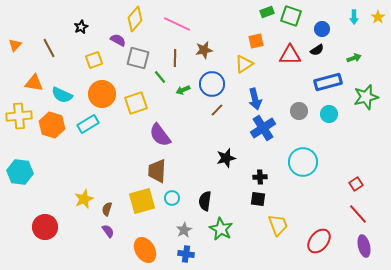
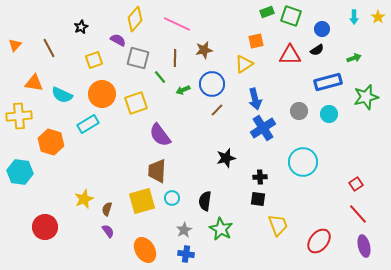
orange hexagon at (52, 125): moved 1 px left, 17 px down
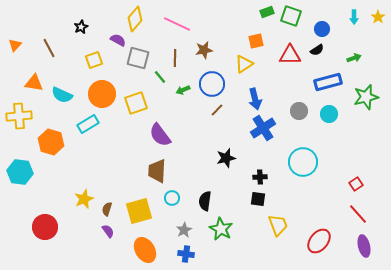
yellow square at (142, 201): moved 3 px left, 10 px down
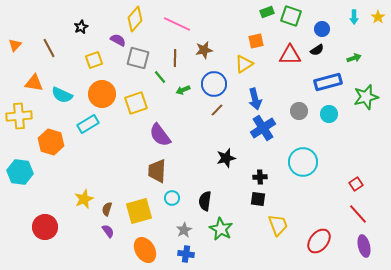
blue circle at (212, 84): moved 2 px right
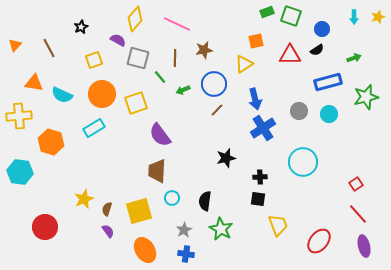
yellow star at (378, 17): rotated 16 degrees clockwise
cyan rectangle at (88, 124): moved 6 px right, 4 px down
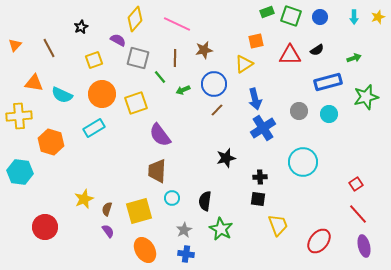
blue circle at (322, 29): moved 2 px left, 12 px up
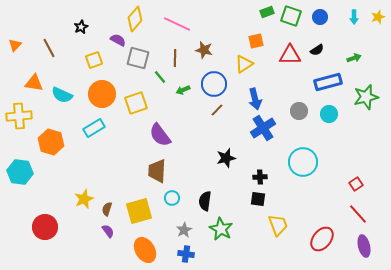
brown star at (204, 50): rotated 24 degrees clockwise
red ellipse at (319, 241): moved 3 px right, 2 px up
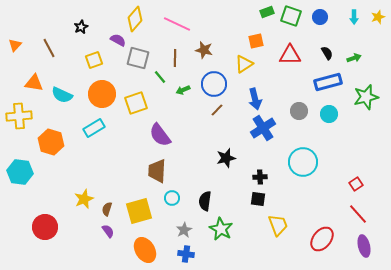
black semicircle at (317, 50): moved 10 px right, 3 px down; rotated 88 degrees counterclockwise
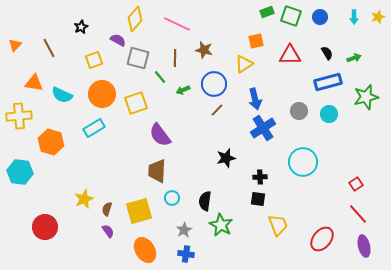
green star at (221, 229): moved 4 px up
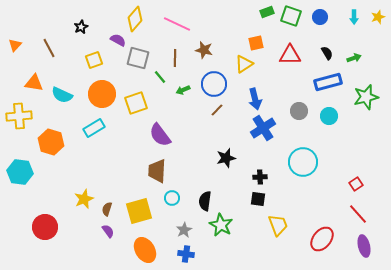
orange square at (256, 41): moved 2 px down
cyan circle at (329, 114): moved 2 px down
